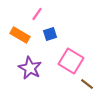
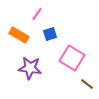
orange rectangle: moved 1 px left
pink square: moved 1 px right, 3 px up
purple star: rotated 20 degrees counterclockwise
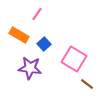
blue square: moved 6 px left, 10 px down; rotated 24 degrees counterclockwise
pink square: moved 2 px right, 1 px down
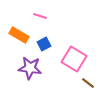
pink line: moved 3 px right, 2 px down; rotated 72 degrees clockwise
blue square: rotated 16 degrees clockwise
brown line: moved 1 px right, 1 px up
